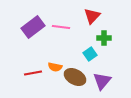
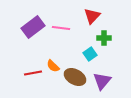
pink line: moved 1 px down
orange semicircle: moved 2 px left, 1 px up; rotated 32 degrees clockwise
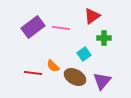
red triangle: rotated 12 degrees clockwise
cyan square: moved 6 px left
red line: rotated 18 degrees clockwise
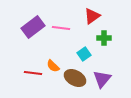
brown ellipse: moved 1 px down
purple triangle: moved 2 px up
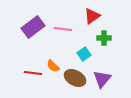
pink line: moved 2 px right, 1 px down
